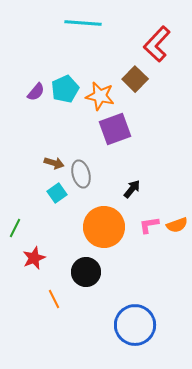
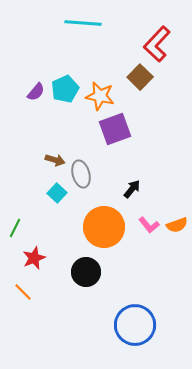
brown square: moved 5 px right, 2 px up
brown arrow: moved 1 px right, 3 px up
cyan square: rotated 12 degrees counterclockwise
pink L-shape: rotated 120 degrees counterclockwise
orange line: moved 31 px left, 7 px up; rotated 18 degrees counterclockwise
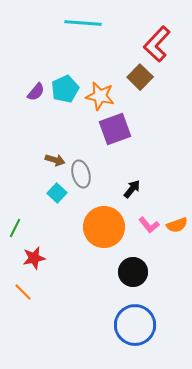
red star: rotated 10 degrees clockwise
black circle: moved 47 px right
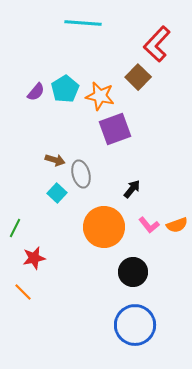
brown square: moved 2 px left
cyan pentagon: rotated 8 degrees counterclockwise
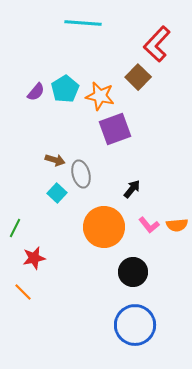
orange semicircle: rotated 15 degrees clockwise
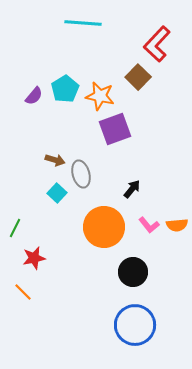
purple semicircle: moved 2 px left, 4 px down
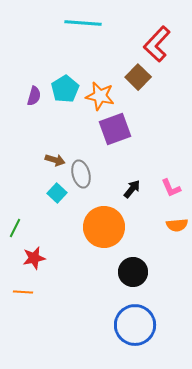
purple semicircle: rotated 24 degrees counterclockwise
pink L-shape: moved 22 px right, 37 px up; rotated 15 degrees clockwise
orange line: rotated 42 degrees counterclockwise
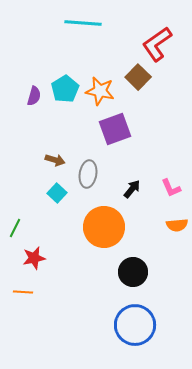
red L-shape: rotated 12 degrees clockwise
orange star: moved 5 px up
gray ellipse: moved 7 px right; rotated 24 degrees clockwise
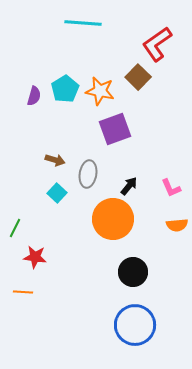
black arrow: moved 3 px left, 3 px up
orange circle: moved 9 px right, 8 px up
red star: moved 1 px right, 1 px up; rotated 20 degrees clockwise
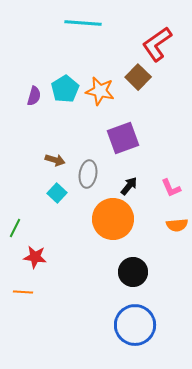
purple square: moved 8 px right, 9 px down
